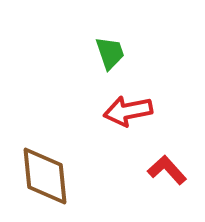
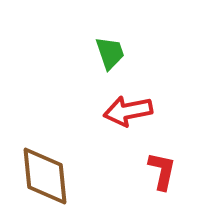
red L-shape: moved 5 px left, 1 px down; rotated 54 degrees clockwise
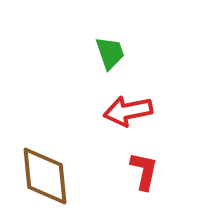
red L-shape: moved 18 px left
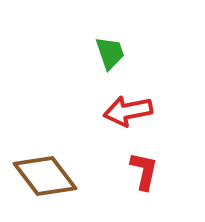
brown diamond: rotated 32 degrees counterclockwise
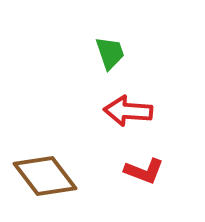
red arrow: rotated 15 degrees clockwise
red L-shape: rotated 99 degrees clockwise
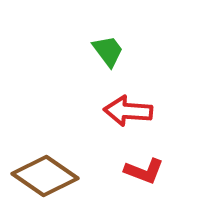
green trapezoid: moved 2 px left, 2 px up; rotated 18 degrees counterclockwise
brown diamond: rotated 18 degrees counterclockwise
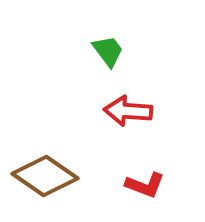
red L-shape: moved 1 px right, 14 px down
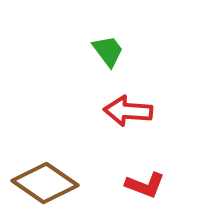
brown diamond: moved 7 px down
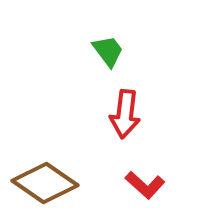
red arrow: moved 3 px left, 3 px down; rotated 87 degrees counterclockwise
red L-shape: rotated 21 degrees clockwise
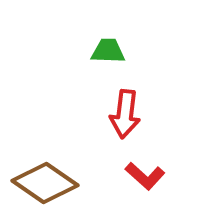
green trapezoid: rotated 51 degrees counterclockwise
red L-shape: moved 9 px up
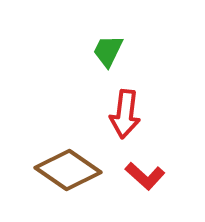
green trapezoid: rotated 66 degrees counterclockwise
brown diamond: moved 23 px right, 13 px up
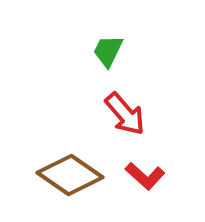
red arrow: rotated 48 degrees counterclockwise
brown diamond: moved 2 px right, 5 px down
